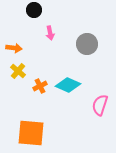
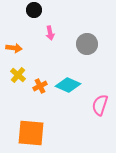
yellow cross: moved 4 px down
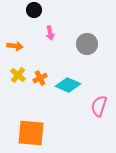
orange arrow: moved 1 px right, 2 px up
orange cross: moved 8 px up
pink semicircle: moved 1 px left, 1 px down
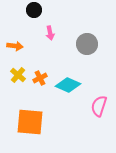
orange square: moved 1 px left, 11 px up
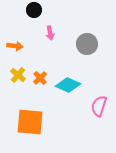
orange cross: rotated 16 degrees counterclockwise
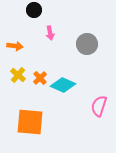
cyan diamond: moved 5 px left
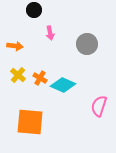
orange cross: rotated 16 degrees counterclockwise
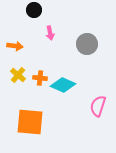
orange cross: rotated 24 degrees counterclockwise
pink semicircle: moved 1 px left
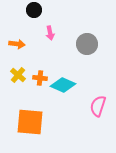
orange arrow: moved 2 px right, 2 px up
